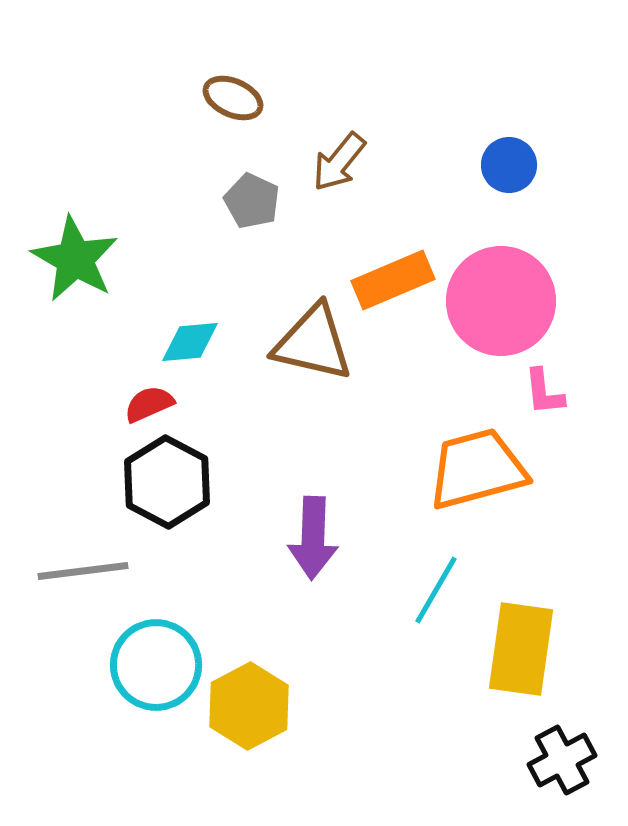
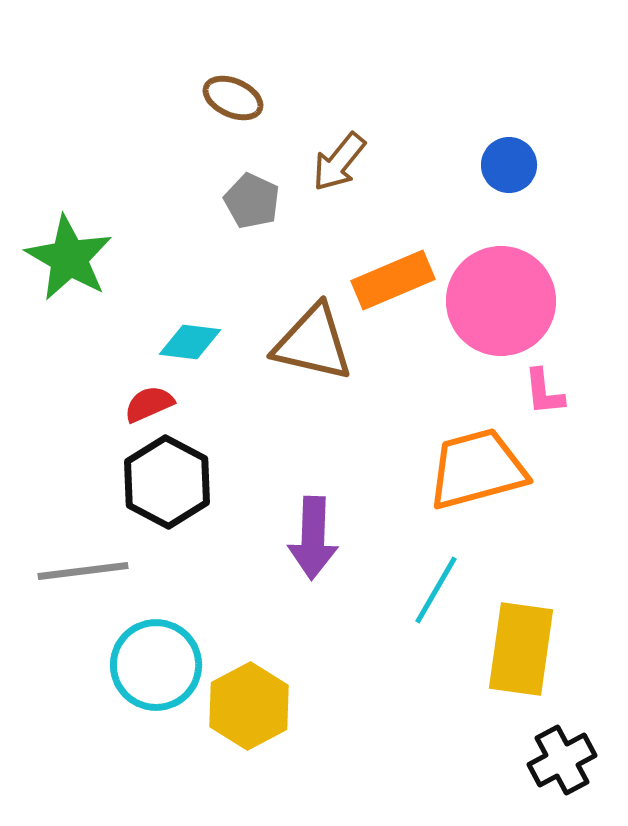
green star: moved 6 px left, 1 px up
cyan diamond: rotated 12 degrees clockwise
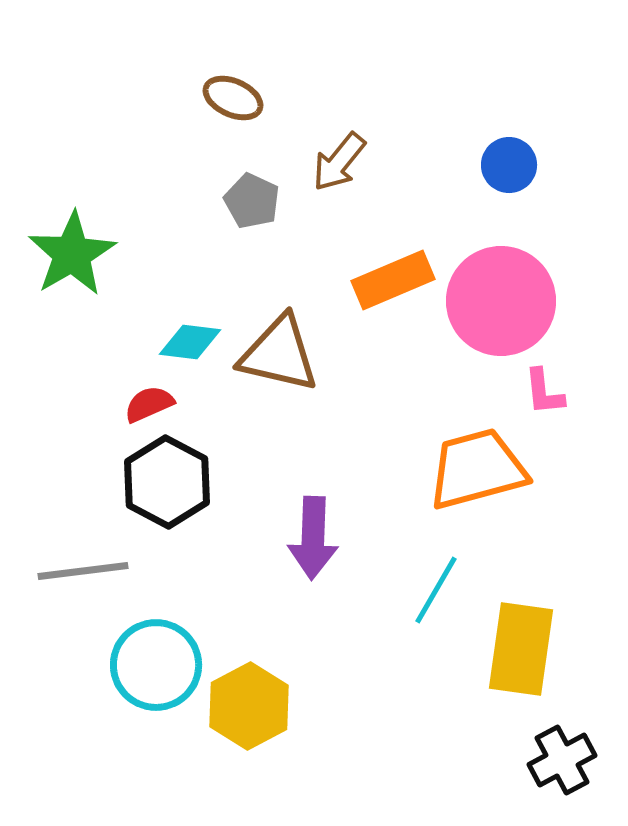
green star: moved 3 px right, 4 px up; rotated 12 degrees clockwise
brown triangle: moved 34 px left, 11 px down
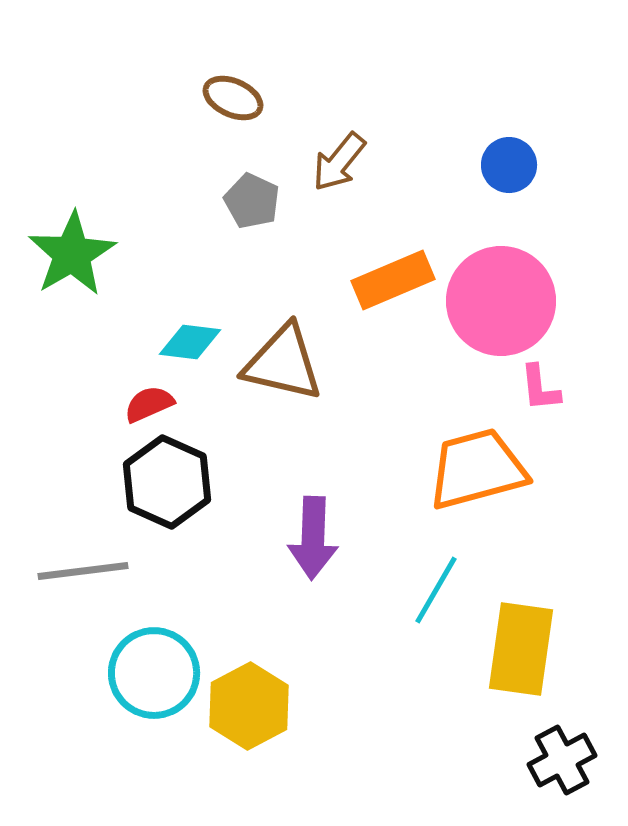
brown triangle: moved 4 px right, 9 px down
pink L-shape: moved 4 px left, 4 px up
black hexagon: rotated 4 degrees counterclockwise
cyan circle: moved 2 px left, 8 px down
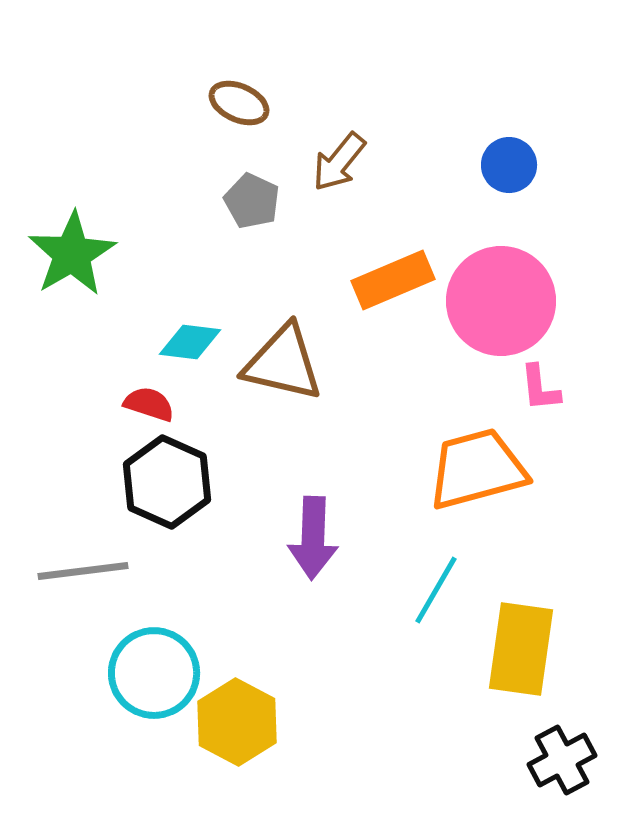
brown ellipse: moved 6 px right, 5 px down
red semicircle: rotated 42 degrees clockwise
yellow hexagon: moved 12 px left, 16 px down; rotated 4 degrees counterclockwise
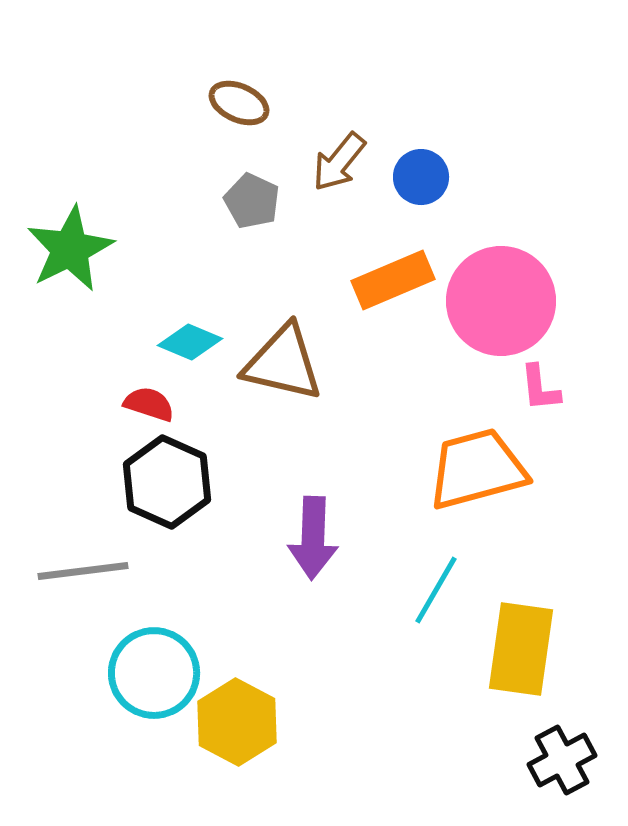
blue circle: moved 88 px left, 12 px down
green star: moved 2 px left, 5 px up; rotated 4 degrees clockwise
cyan diamond: rotated 16 degrees clockwise
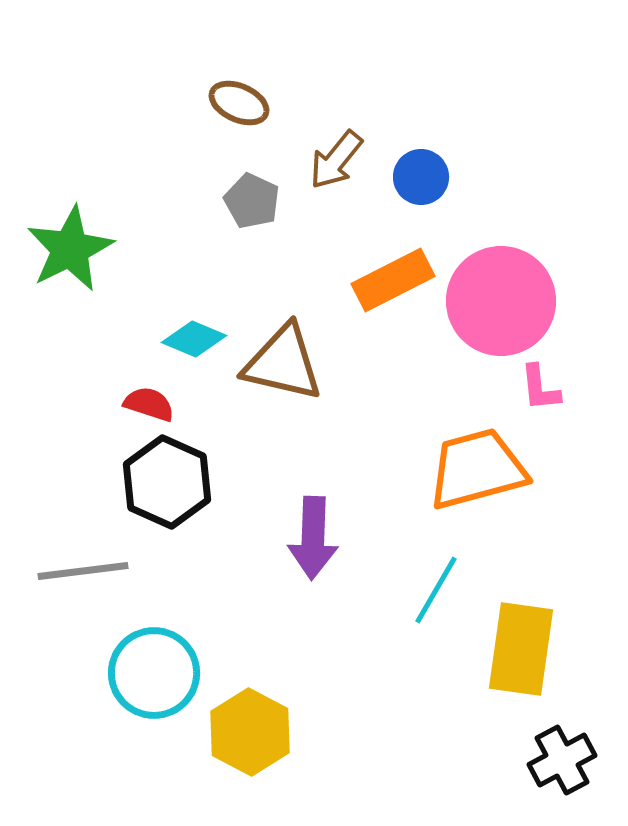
brown arrow: moved 3 px left, 2 px up
orange rectangle: rotated 4 degrees counterclockwise
cyan diamond: moved 4 px right, 3 px up
yellow hexagon: moved 13 px right, 10 px down
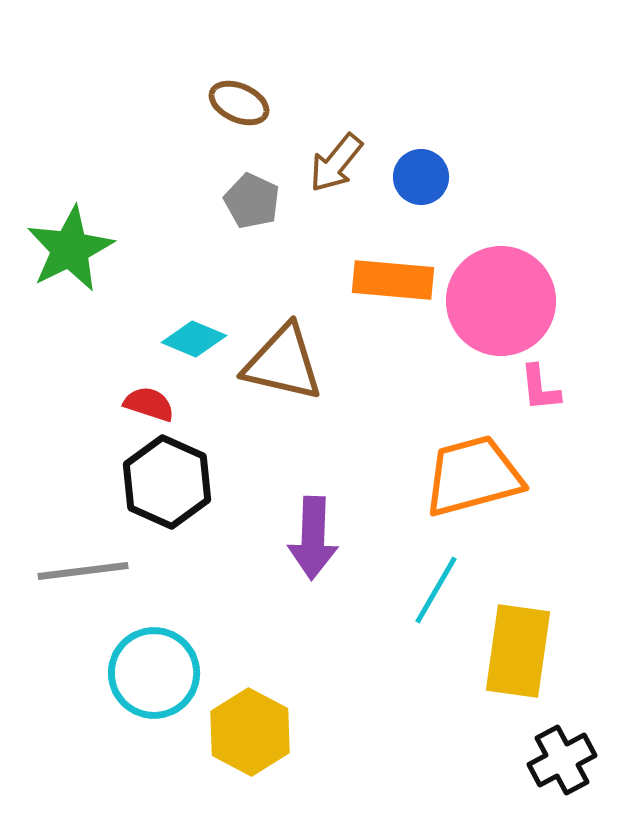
brown arrow: moved 3 px down
orange rectangle: rotated 32 degrees clockwise
orange trapezoid: moved 4 px left, 7 px down
yellow rectangle: moved 3 px left, 2 px down
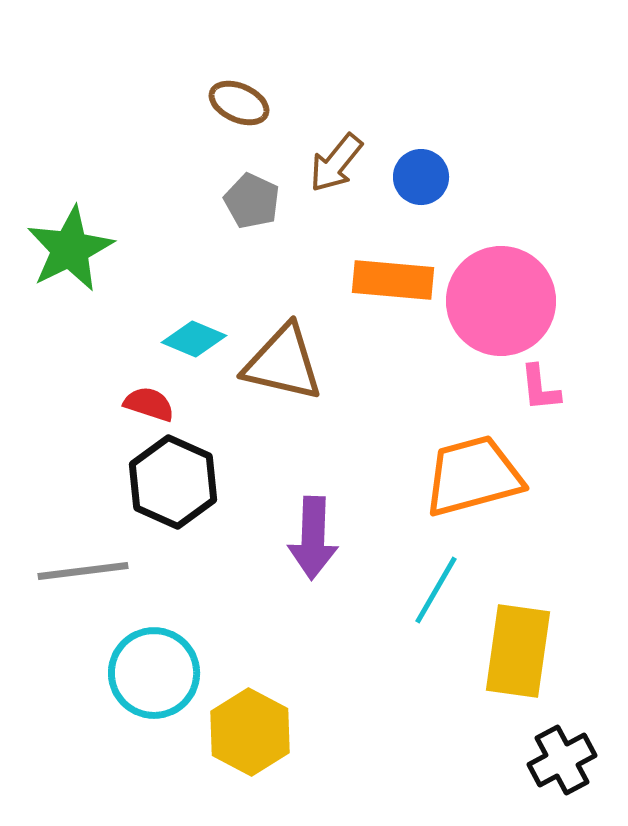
black hexagon: moved 6 px right
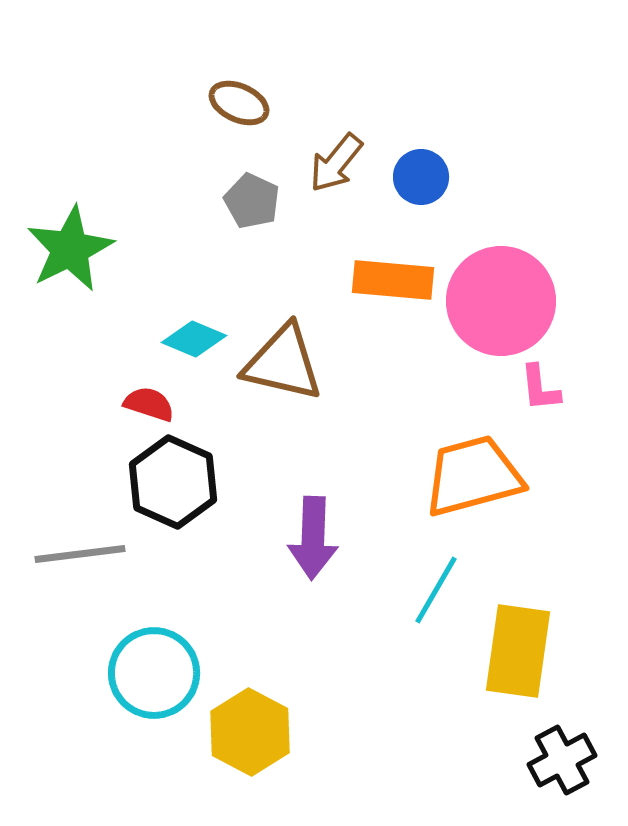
gray line: moved 3 px left, 17 px up
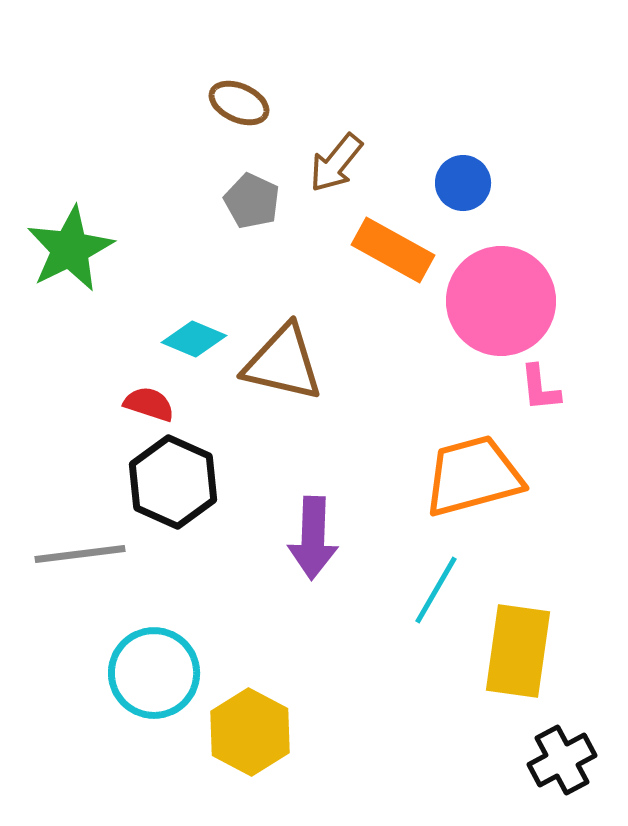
blue circle: moved 42 px right, 6 px down
orange rectangle: moved 30 px up; rotated 24 degrees clockwise
